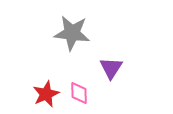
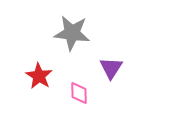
red star: moved 7 px left, 18 px up; rotated 16 degrees counterclockwise
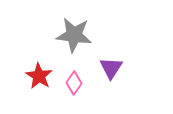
gray star: moved 2 px right, 2 px down
pink diamond: moved 5 px left, 10 px up; rotated 35 degrees clockwise
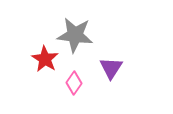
gray star: moved 1 px right
red star: moved 6 px right, 17 px up
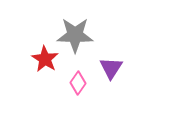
gray star: rotated 6 degrees counterclockwise
pink diamond: moved 4 px right
